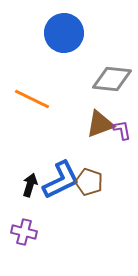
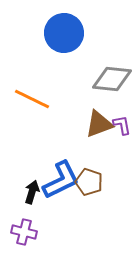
brown triangle: moved 1 px left
purple L-shape: moved 5 px up
black arrow: moved 2 px right, 7 px down
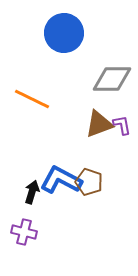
gray diamond: rotated 6 degrees counterclockwise
blue L-shape: rotated 126 degrees counterclockwise
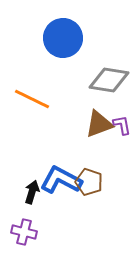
blue circle: moved 1 px left, 5 px down
gray diamond: moved 3 px left, 1 px down; rotated 9 degrees clockwise
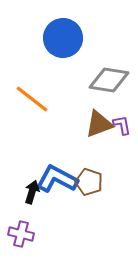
orange line: rotated 12 degrees clockwise
blue L-shape: moved 4 px left, 1 px up
purple cross: moved 3 px left, 2 px down
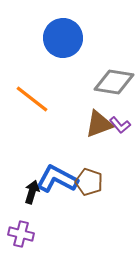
gray diamond: moved 5 px right, 2 px down
purple L-shape: moved 2 px left; rotated 150 degrees clockwise
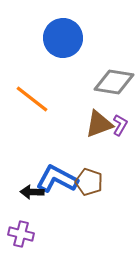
purple L-shape: rotated 110 degrees counterclockwise
black arrow: rotated 105 degrees counterclockwise
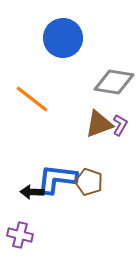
blue L-shape: rotated 21 degrees counterclockwise
purple cross: moved 1 px left, 1 px down
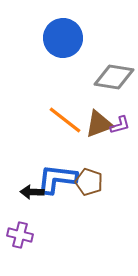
gray diamond: moved 5 px up
orange line: moved 33 px right, 21 px down
purple L-shape: rotated 45 degrees clockwise
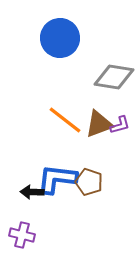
blue circle: moved 3 px left
purple cross: moved 2 px right
